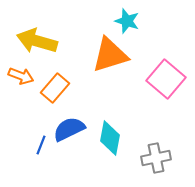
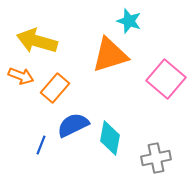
cyan star: moved 2 px right
blue semicircle: moved 4 px right, 4 px up
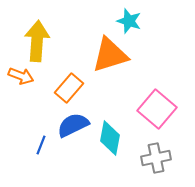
yellow arrow: rotated 78 degrees clockwise
pink square: moved 9 px left, 30 px down
orange rectangle: moved 14 px right
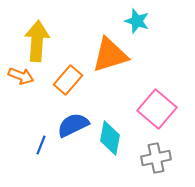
cyan star: moved 8 px right
orange rectangle: moved 1 px left, 8 px up
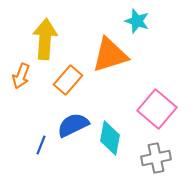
yellow arrow: moved 8 px right, 2 px up
orange arrow: rotated 90 degrees clockwise
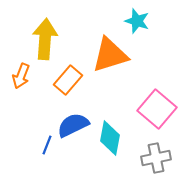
blue line: moved 6 px right
